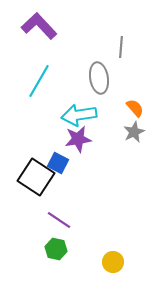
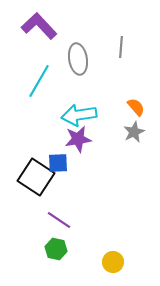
gray ellipse: moved 21 px left, 19 px up
orange semicircle: moved 1 px right, 1 px up
blue square: rotated 30 degrees counterclockwise
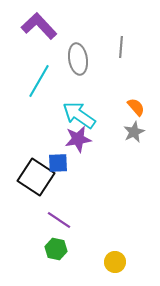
cyan arrow: rotated 44 degrees clockwise
yellow circle: moved 2 px right
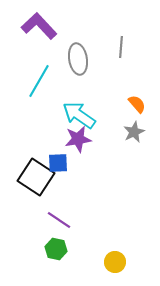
orange semicircle: moved 1 px right, 3 px up
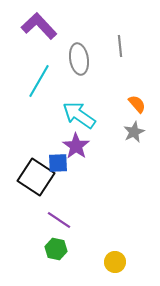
gray line: moved 1 px left, 1 px up; rotated 10 degrees counterclockwise
gray ellipse: moved 1 px right
purple star: moved 2 px left, 7 px down; rotated 28 degrees counterclockwise
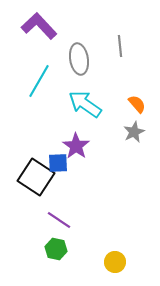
cyan arrow: moved 6 px right, 11 px up
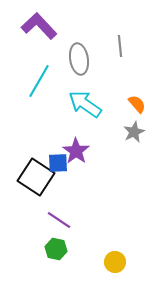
purple star: moved 5 px down
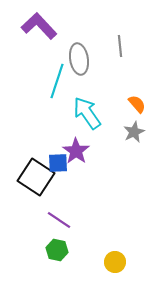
cyan line: moved 18 px right; rotated 12 degrees counterclockwise
cyan arrow: moved 2 px right, 9 px down; rotated 20 degrees clockwise
green hexagon: moved 1 px right, 1 px down
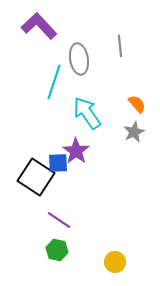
cyan line: moved 3 px left, 1 px down
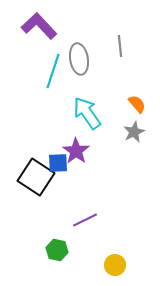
cyan line: moved 1 px left, 11 px up
purple line: moved 26 px right; rotated 60 degrees counterclockwise
yellow circle: moved 3 px down
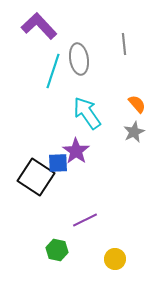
gray line: moved 4 px right, 2 px up
yellow circle: moved 6 px up
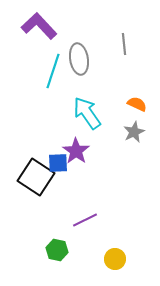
orange semicircle: rotated 24 degrees counterclockwise
